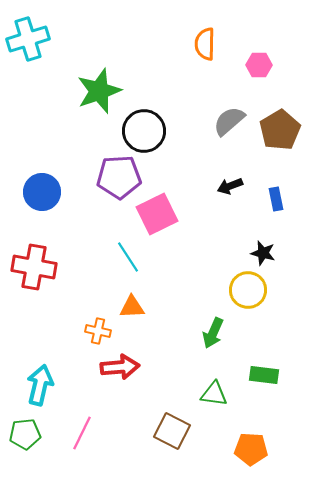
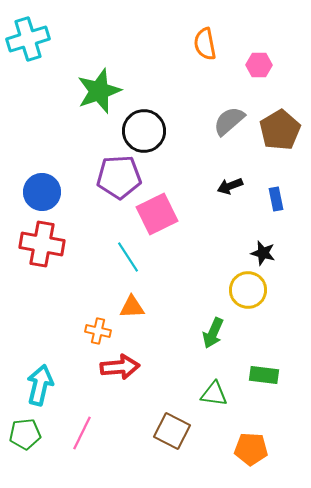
orange semicircle: rotated 12 degrees counterclockwise
red cross: moved 8 px right, 23 px up
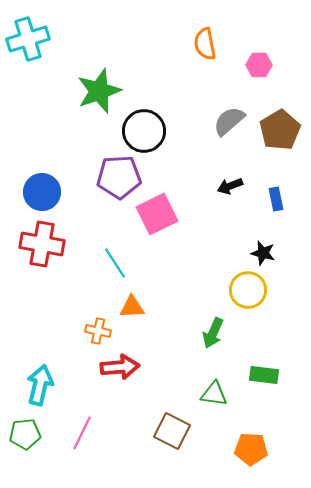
cyan line: moved 13 px left, 6 px down
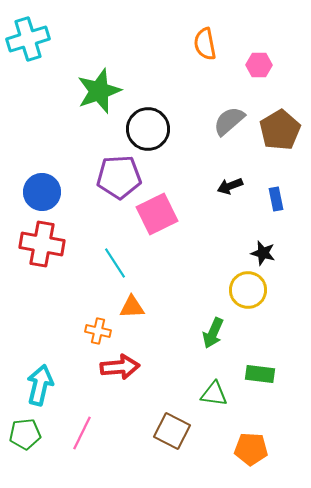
black circle: moved 4 px right, 2 px up
green rectangle: moved 4 px left, 1 px up
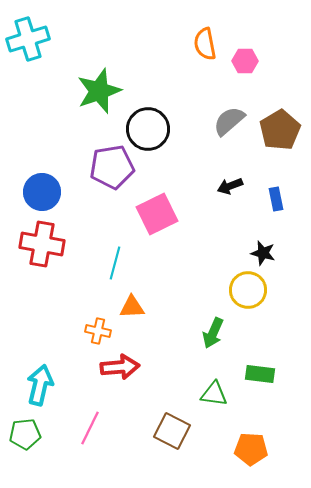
pink hexagon: moved 14 px left, 4 px up
purple pentagon: moved 7 px left, 10 px up; rotated 6 degrees counterclockwise
cyan line: rotated 48 degrees clockwise
pink line: moved 8 px right, 5 px up
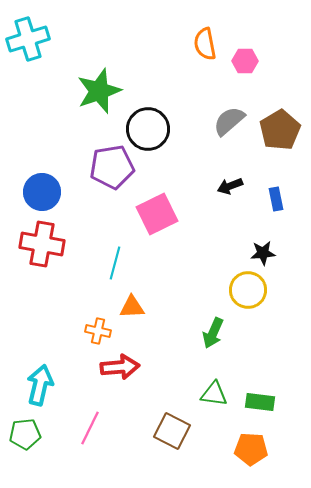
black star: rotated 20 degrees counterclockwise
green rectangle: moved 28 px down
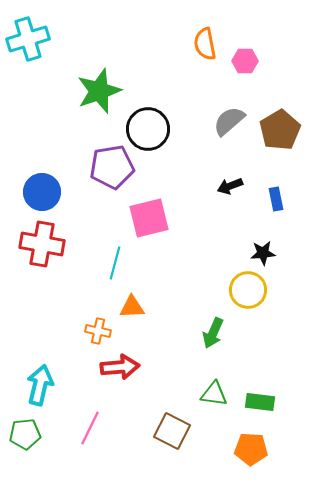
pink square: moved 8 px left, 4 px down; rotated 12 degrees clockwise
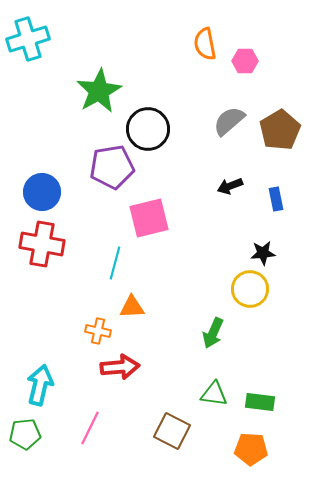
green star: rotated 9 degrees counterclockwise
yellow circle: moved 2 px right, 1 px up
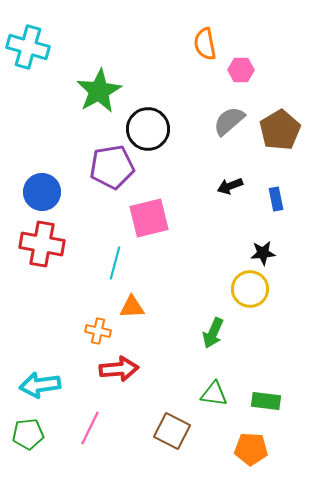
cyan cross: moved 8 px down; rotated 33 degrees clockwise
pink hexagon: moved 4 px left, 9 px down
red arrow: moved 1 px left, 2 px down
cyan arrow: rotated 111 degrees counterclockwise
green rectangle: moved 6 px right, 1 px up
green pentagon: moved 3 px right
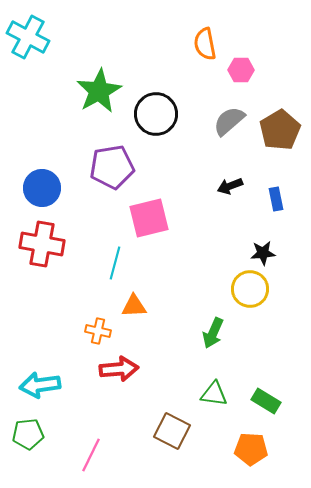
cyan cross: moved 10 px up; rotated 12 degrees clockwise
black circle: moved 8 px right, 15 px up
blue circle: moved 4 px up
orange triangle: moved 2 px right, 1 px up
green rectangle: rotated 24 degrees clockwise
pink line: moved 1 px right, 27 px down
